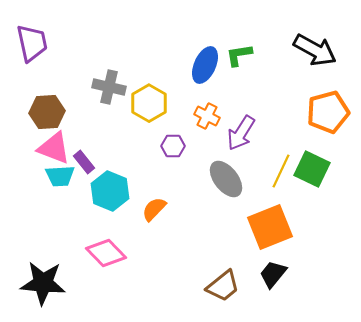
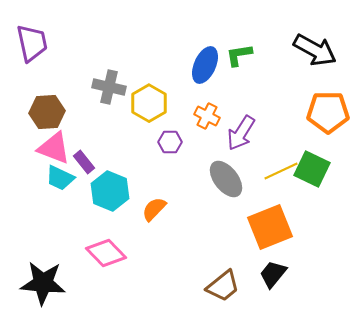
orange pentagon: rotated 15 degrees clockwise
purple hexagon: moved 3 px left, 4 px up
yellow line: rotated 40 degrees clockwise
cyan trapezoid: moved 2 px down; rotated 28 degrees clockwise
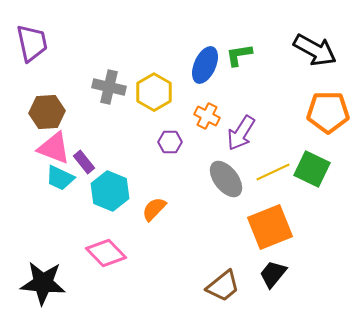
yellow hexagon: moved 5 px right, 11 px up
yellow line: moved 8 px left, 1 px down
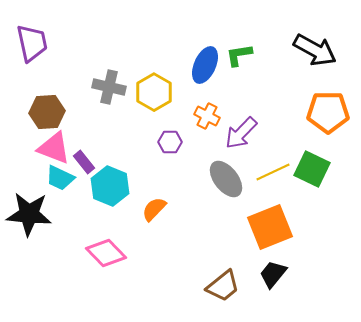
purple arrow: rotated 12 degrees clockwise
cyan hexagon: moved 5 px up
black star: moved 14 px left, 69 px up
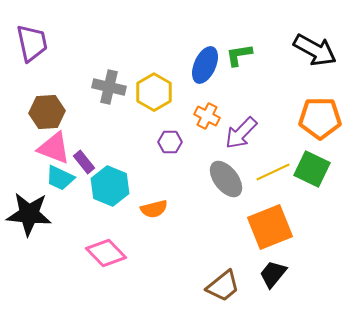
orange pentagon: moved 8 px left, 6 px down
orange semicircle: rotated 148 degrees counterclockwise
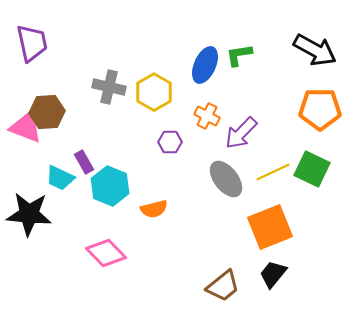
orange pentagon: moved 9 px up
pink triangle: moved 28 px left, 21 px up
purple rectangle: rotated 10 degrees clockwise
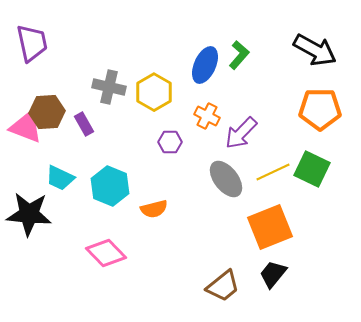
green L-shape: rotated 140 degrees clockwise
purple rectangle: moved 38 px up
